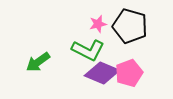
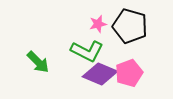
green L-shape: moved 1 px left, 1 px down
green arrow: rotated 100 degrees counterclockwise
purple diamond: moved 2 px left, 1 px down
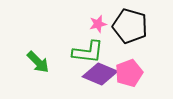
green L-shape: moved 1 px right, 1 px down; rotated 20 degrees counterclockwise
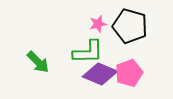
green L-shape: rotated 8 degrees counterclockwise
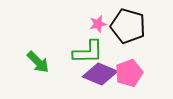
black pentagon: moved 2 px left
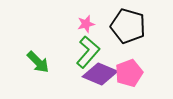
pink star: moved 12 px left
green L-shape: rotated 48 degrees counterclockwise
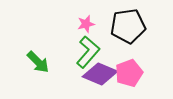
black pentagon: rotated 24 degrees counterclockwise
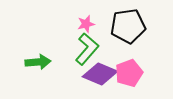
green L-shape: moved 1 px left, 3 px up
green arrow: rotated 50 degrees counterclockwise
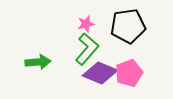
purple diamond: moved 1 px up
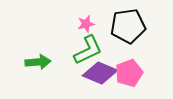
green L-shape: moved 1 px right, 1 px down; rotated 24 degrees clockwise
